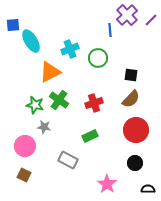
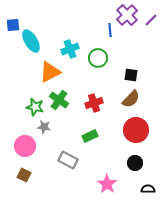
green star: moved 2 px down
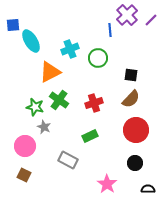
gray star: rotated 16 degrees clockwise
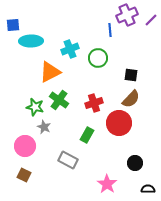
purple cross: rotated 20 degrees clockwise
cyan ellipse: rotated 60 degrees counterclockwise
red circle: moved 17 px left, 7 px up
green rectangle: moved 3 px left, 1 px up; rotated 35 degrees counterclockwise
